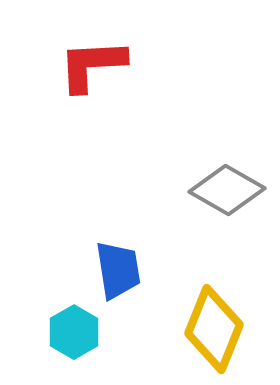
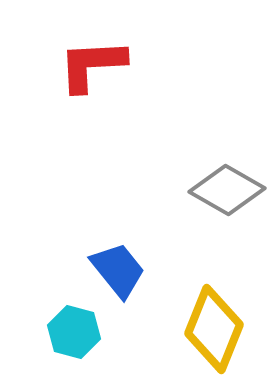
blue trapezoid: rotated 30 degrees counterclockwise
cyan hexagon: rotated 15 degrees counterclockwise
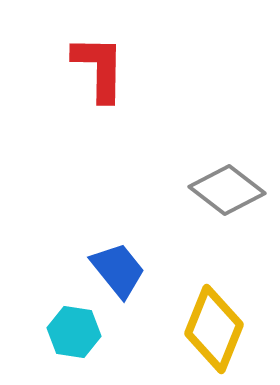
red L-shape: moved 7 px right, 3 px down; rotated 94 degrees clockwise
gray diamond: rotated 8 degrees clockwise
cyan hexagon: rotated 6 degrees counterclockwise
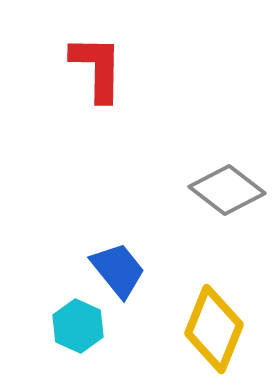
red L-shape: moved 2 px left
cyan hexagon: moved 4 px right, 6 px up; rotated 15 degrees clockwise
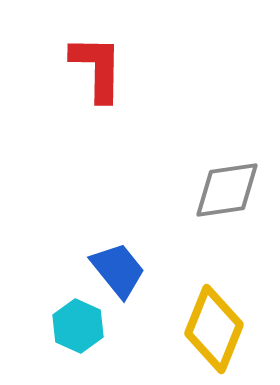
gray diamond: rotated 46 degrees counterclockwise
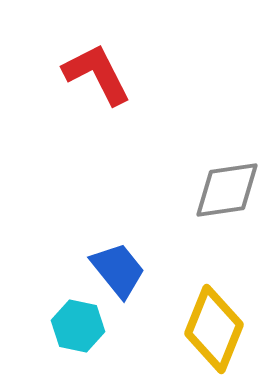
red L-shape: moved 6 px down; rotated 28 degrees counterclockwise
cyan hexagon: rotated 12 degrees counterclockwise
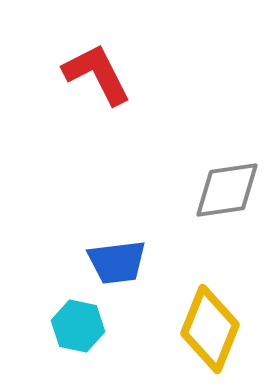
blue trapezoid: moved 1 px left, 8 px up; rotated 122 degrees clockwise
yellow diamond: moved 4 px left
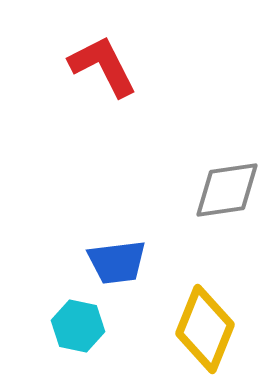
red L-shape: moved 6 px right, 8 px up
yellow diamond: moved 5 px left
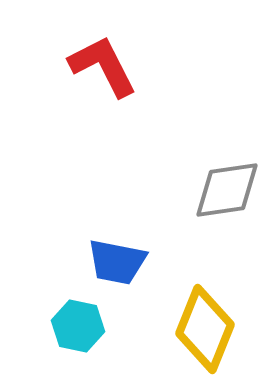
blue trapezoid: rotated 18 degrees clockwise
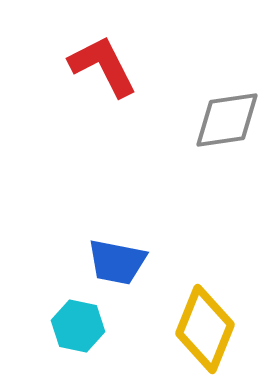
gray diamond: moved 70 px up
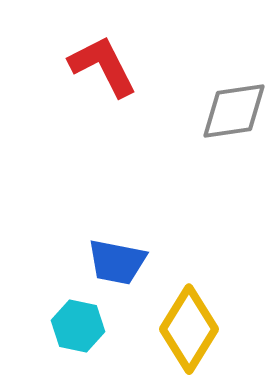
gray diamond: moved 7 px right, 9 px up
yellow diamond: moved 16 px left; rotated 10 degrees clockwise
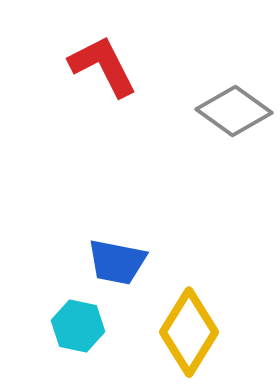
gray diamond: rotated 44 degrees clockwise
yellow diamond: moved 3 px down
